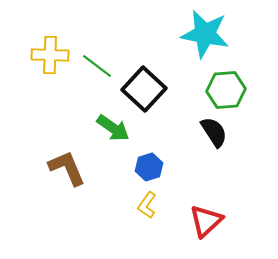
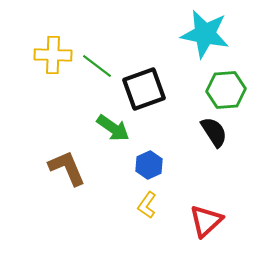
yellow cross: moved 3 px right
black square: rotated 27 degrees clockwise
blue hexagon: moved 2 px up; rotated 8 degrees counterclockwise
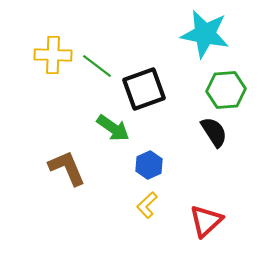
yellow L-shape: rotated 12 degrees clockwise
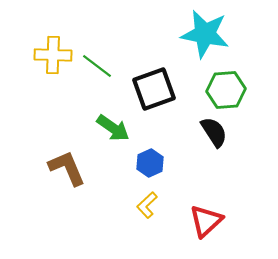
black square: moved 10 px right
blue hexagon: moved 1 px right, 2 px up
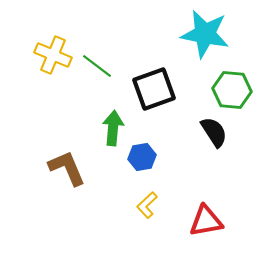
yellow cross: rotated 21 degrees clockwise
green hexagon: moved 6 px right; rotated 9 degrees clockwise
green arrow: rotated 120 degrees counterclockwise
blue hexagon: moved 8 px left, 6 px up; rotated 16 degrees clockwise
red triangle: rotated 33 degrees clockwise
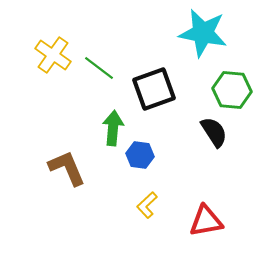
cyan star: moved 2 px left, 1 px up
yellow cross: rotated 12 degrees clockwise
green line: moved 2 px right, 2 px down
blue hexagon: moved 2 px left, 2 px up; rotated 16 degrees clockwise
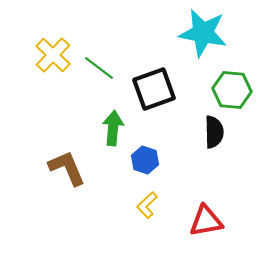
yellow cross: rotated 9 degrees clockwise
black semicircle: rotated 32 degrees clockwise
blue hexagon: moved 5 px right, 5 px down; rotated 12 degrees clockwise
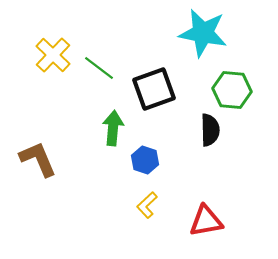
black semicircle: moved 4 px left, 2 px up
brown L-shape: moved 29 px left, 9 px up
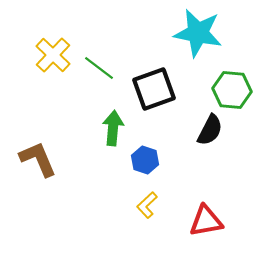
cyan star: moved 5 px left
black semicircle: rotated 28 degrees clockwise
